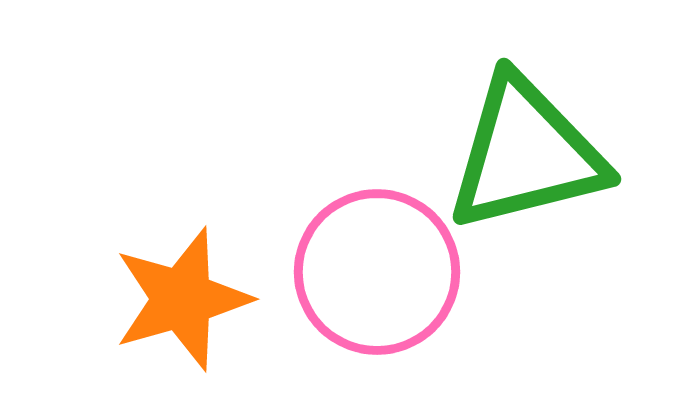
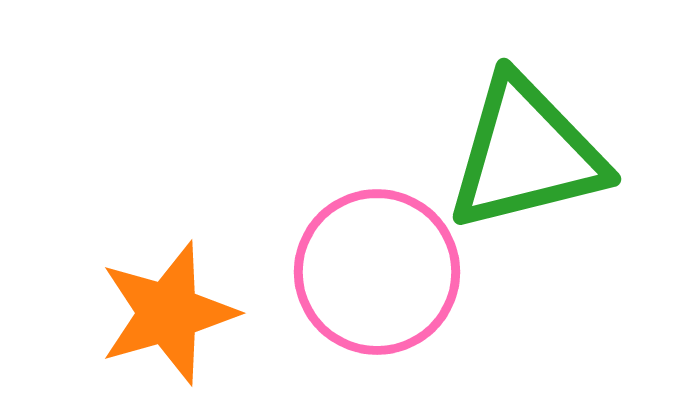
orange star: moved 14 px left, 14 px down
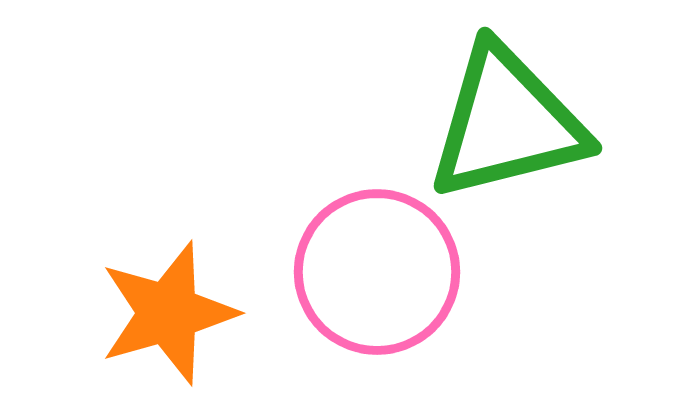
green triangle: moved 19 px left, 31 px up
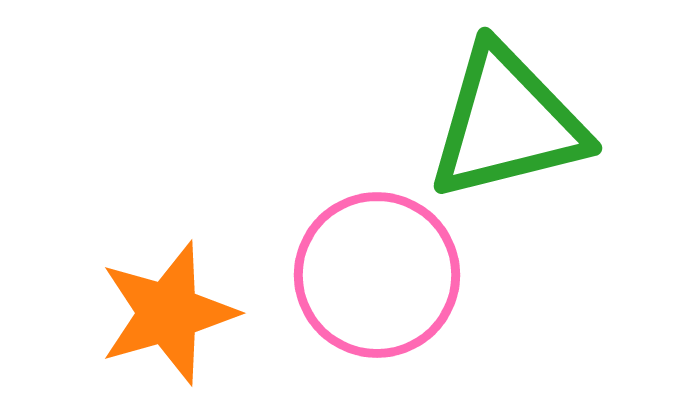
pink circle: moved 3 px down
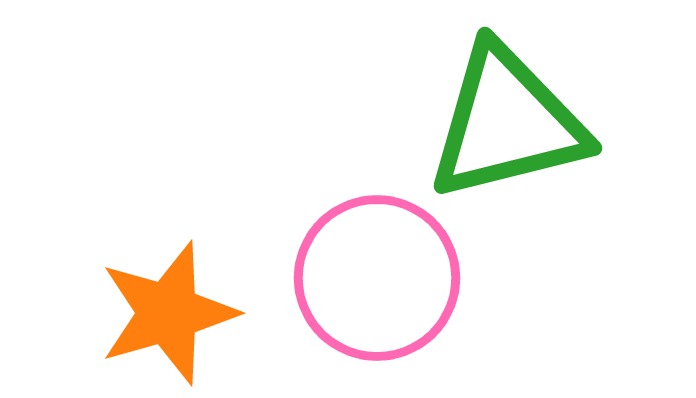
pink circle: moved 3 px down
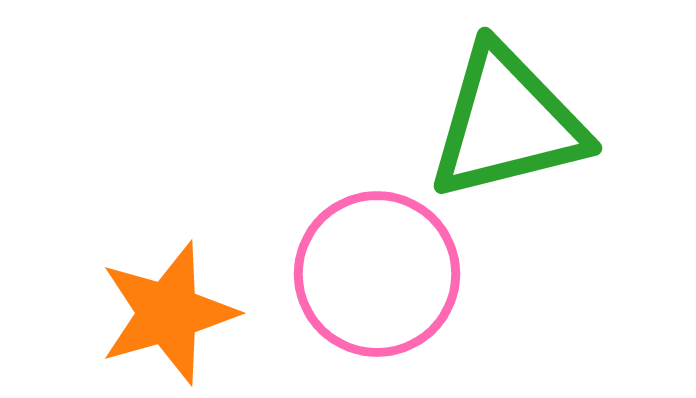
pink circle: moved 4 px up
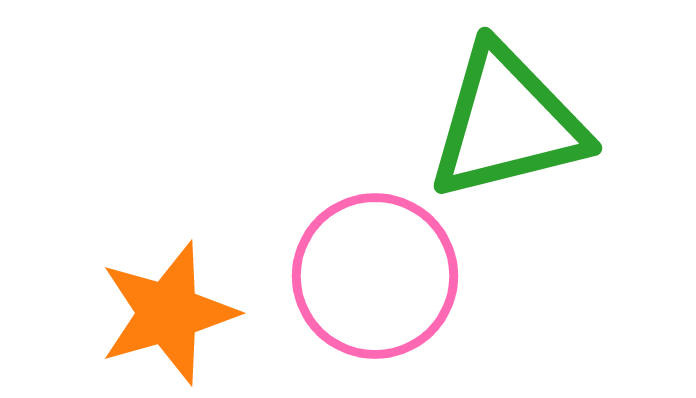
pink circle: moved 2 px left, 2 px down
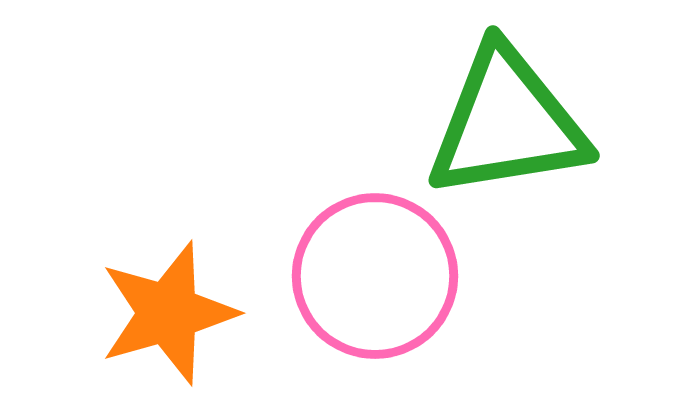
green triangle: rotated 5 degrees clockwise
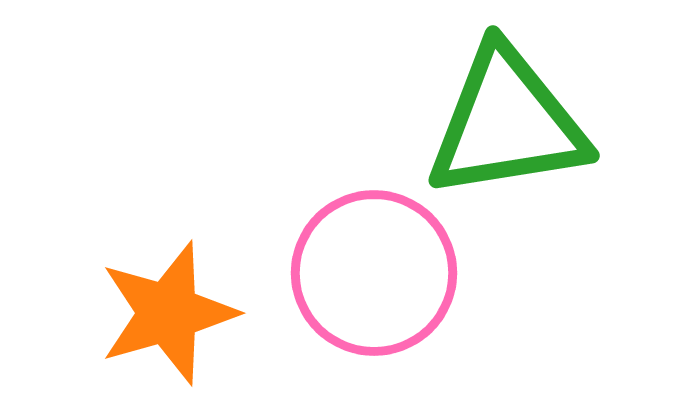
pink circle: moved 1 px left, 3 px up
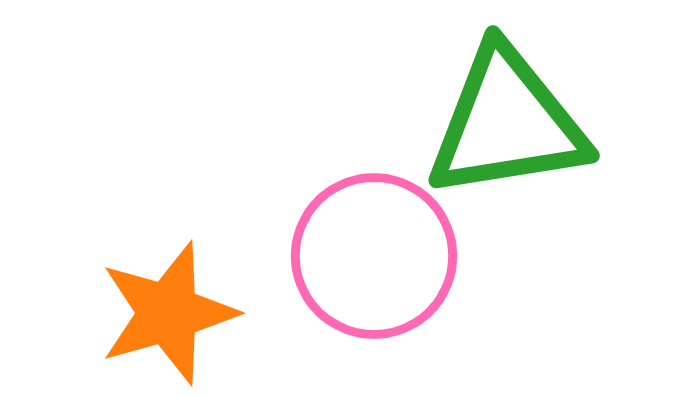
pink circle: moved 17 px up
